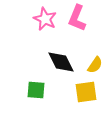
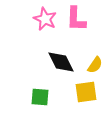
pink L-shape: moved 1 px left, 1 px down; rotated 20 degrees counterclockwise
green square: moved 4 px right, 7 px down
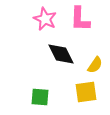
pink L-shape: moved 4 px right
black diamond: moved 8 px up
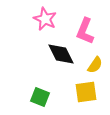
pink L-shape: moved 5 px right, 12 px down; rotated 20 degrees clockwise
green square: rotated 18 degrees clockwise
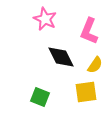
pink L-shape: moved 4 px right
black diamond: moved 3 px down
